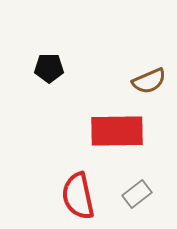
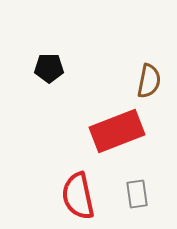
brown semicircle: rotated 56 degrees counterclockwise
red rectangle: rotated 20 degrees counterclockwise
gray rectangle: rotated 60 degrees counterclockwise
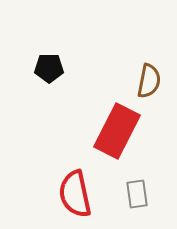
red rectangle: rotated 42 degrees counterclockwise
red semicircle: moved 3 px left, 2 px up
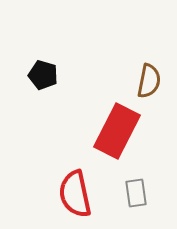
black pentagon: moved 6 px left, 7 px down; rotated 16 degrees clockwise
gray rectangle: moved 1 px left, 1 px up
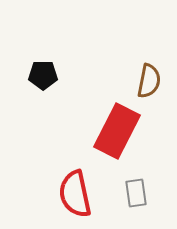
black pentagon: rotated 16 degrees counterclockwise
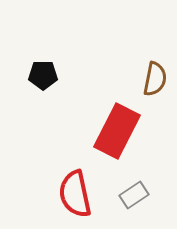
brown semicircle: moved 6 px right, 2 px up
gray rectangle: moved 2 px left, 2 px down; rotated 64 degrees clockwise
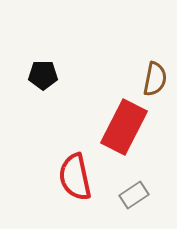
red rectangle: moved 7 px right, 4 px up
red semicircle: moved 17 px up
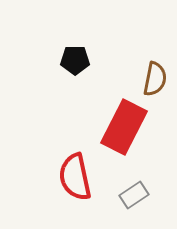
black pentagon: moved 32 px right, 15 px up
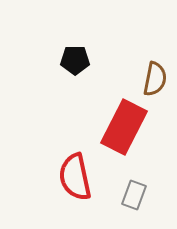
gray rectangle: rotated 36 degrees counterclockwise
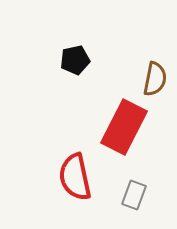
black pentagon: rotated 12 degrees counterclockwise
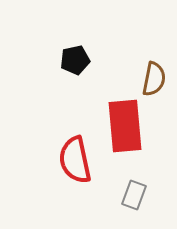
brown semicircle: moved 1 px left
red rectangle: moved 1 px right, 1 px up; rotated 32 degrees counterclockwise
red semicircle: moved 17 px up
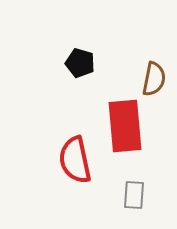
black pentagon: moved 5 px right, 3 px down; rotated 28 degrees clockwise
gray rectangle: rotated 16 degrees counterclockwise
